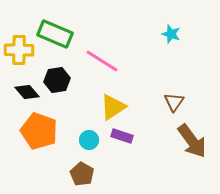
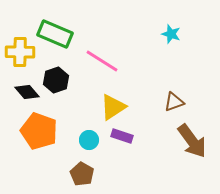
yellow cross: moved 1 px right, 2 px down
black hexagon: moved 1 px left; rotated 10 degrees counterclockwise
brown triangle: rotated 35 degrees clockwise
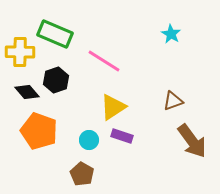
cyan star: rotated 12 degrees clockwise
pink line: moved 2 px right
brown triangle: moved 1 px left, 1 px up
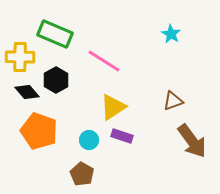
yellow cross: moved 5 px down
black hexagon: rotated 10 degrees counterclockwise
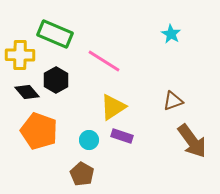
yellow cross: moved 2 px up
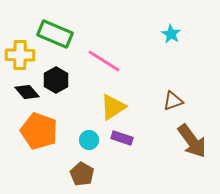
purple rectangle: moved 2 px down
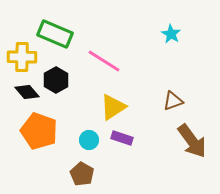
yellow cross: moved 2 px right, 2 px down
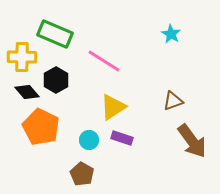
orange pentagon: moved 2 px right, 4 px up; rotated 6 degrees clockwise
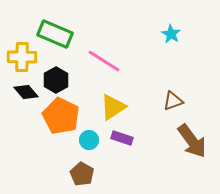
black diamond: moved 1 px left
orange pentagon: moved 20 px right, 11 px up
